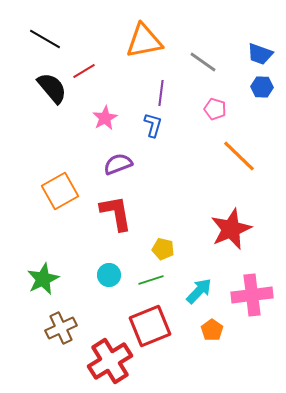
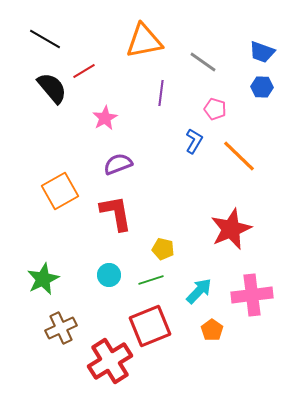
blue trapezoid: moved 2 px right, 2 px up
blue L-shape: moved 41 px right, 16 px down; rotated 15 degrees clockwise
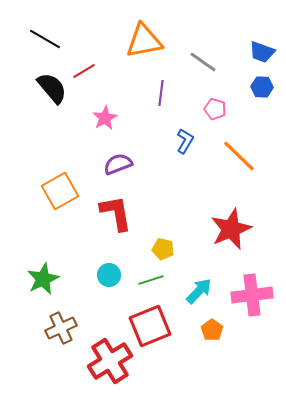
blue L-shape: moved 9 px left
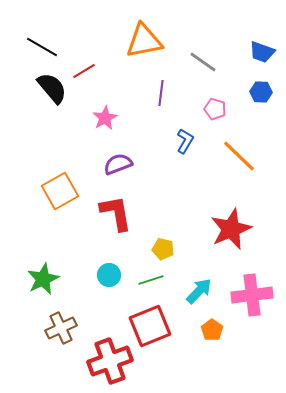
black line: moved 3 px left, 8 px down
blue hexagon: moved 1 px left, 5 px down
red cross: rotated 12 degrees clockwise
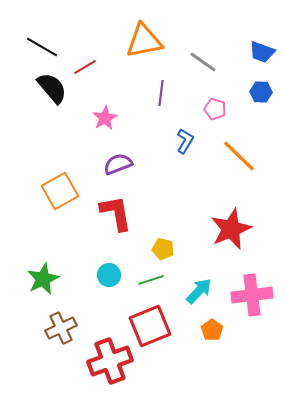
red line: moved 1 px right, 4 px up
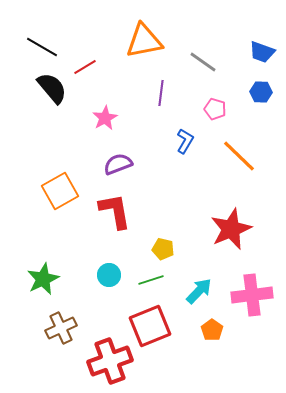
red L-shape: moved 1 px left, 2 px up
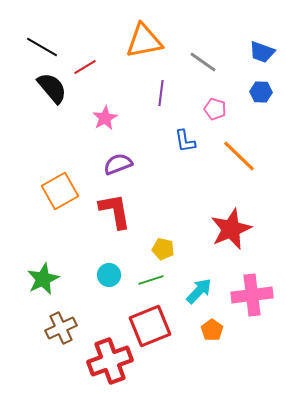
blue L-shape: rotated 140 degrees clockwise
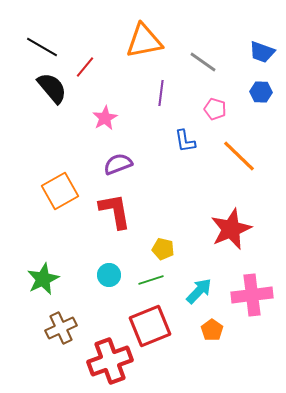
red line: rotated 20 degrees counterclockwise
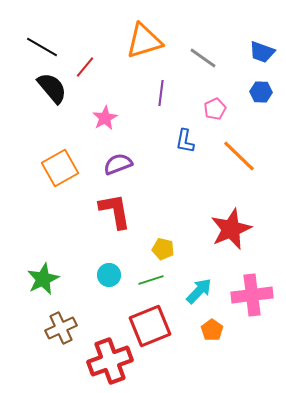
orange triangle: rotated 6 degrees counterclockwise
gray line: moved 4 px up
pink pentagon: rotated 30 degrees clockwise
blue L-shape: rotated 20 degrees clockwise
orange square: moved 23 px up
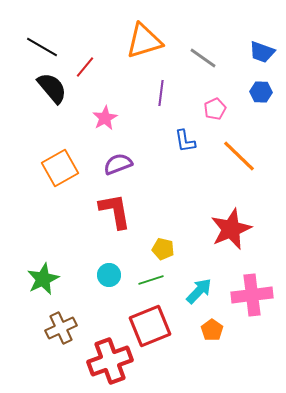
blue L-shape: rotated 20 degrees counterclockwise
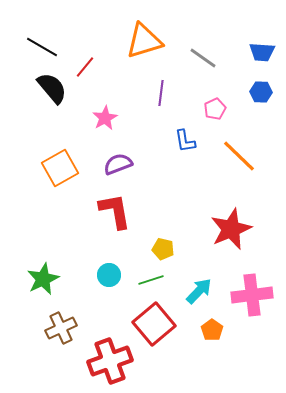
blue trapezoid: rotated 16 degrees counterclockwise
red square: moved 4 px right, 2 px up; rotated 18 degrees counterclockwise
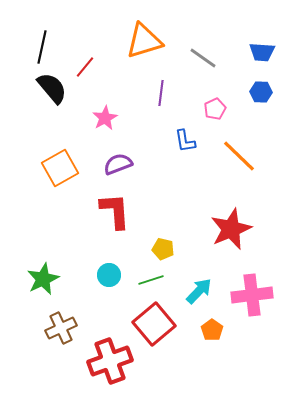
black line: rotated 72 degrees clockwise
red L-shape: rotated 6 degrees clockwise
